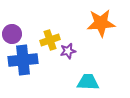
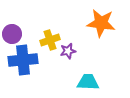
orange star: rotated 12 degrees clockwise
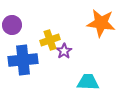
purple circle: moved 9 px up
purple star: moved 4 px left; rotated 21 degrees counterclockwise
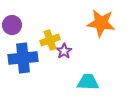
blue cross: moved 2 px up
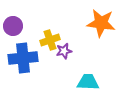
purple circle: moved 1 px right, 1 px down
purple star: rotated 21 degrees clockwise
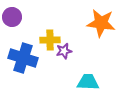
purple circle: moved 1 px left, 9 px up
yellow cross: rotated 18 degrees clockwise
blue cross: rotated 24 degrees clockwise
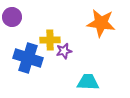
blue cross: moved 5 px right
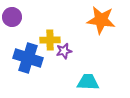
orange star: moved 3 px up
